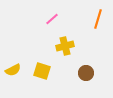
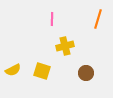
pink line: rotated 48 degrees counterclockwise
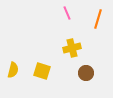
pink line: moved 15 px right, 6 px up; rotated 24 degrees counterclockwise
yellow cross: moved 7 px right, 2 px down
yellow semicircle: rotated 49 degrees counterclockwise
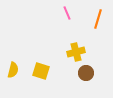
yellow cross: moved 4 px right, 4 px down
yellow square: moved 1 px left
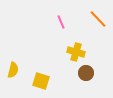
pink line: moved 6 px left, 9 px down
orange line: rotated 60 degrees counterclockwise
yellow cross: rotated 30 degrees clockwise
yellow square: moved 10 px down
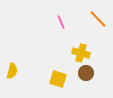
yellow cross: moved 5 px right, 1 px down
yellow semicircle: moved 1 px left, 1 px down
yellow square: moved 17 px right, 2 px up
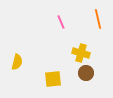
orange line: rotated 30 degrees clockwise
yellow semicircle: moved 5 px right, 9 px up
yellow square: moved 5 px left; rotated 24 degrees counterclockwise
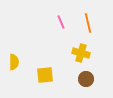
orange line: moved 10 px left, 4 px down
yellow semicircle: moved 3 px left; rotated 14 degrees counterclockwise
brown circle: moved 6 px down
yellow square: moved 8 px left, 4 px up
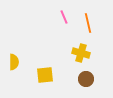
pink line: moved 3 px right, 5 px up
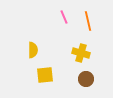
orange line: moved 2 px up
yellow semicircle: moved 19 px right, 12 px up
